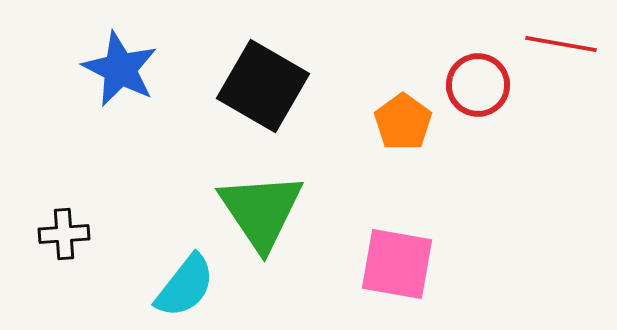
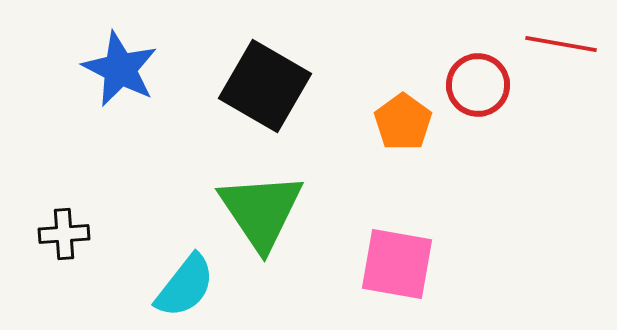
black square: moved 2 px right
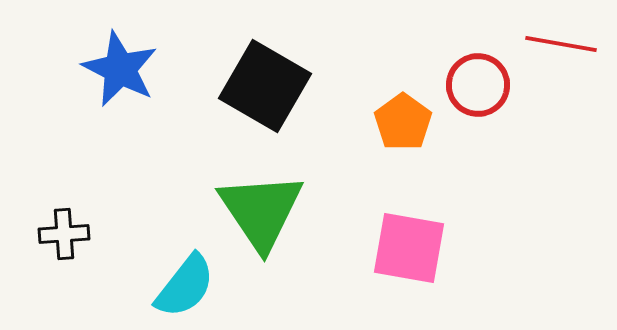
pink square: moved 12 px right, 16 px up
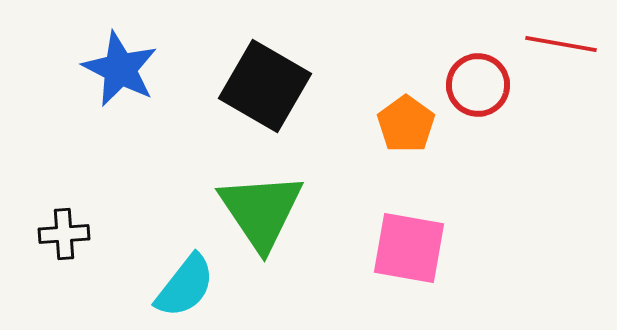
orange pentagon: moved 3 px right, 2 px down
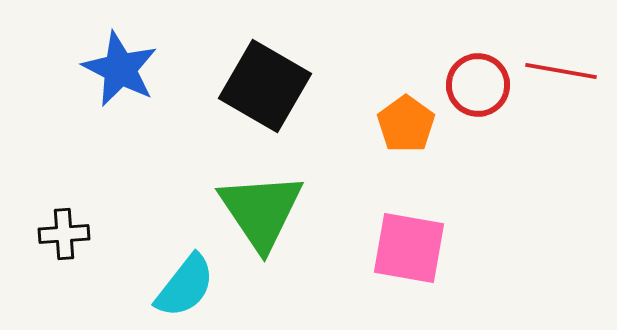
red line: moved 27 px down
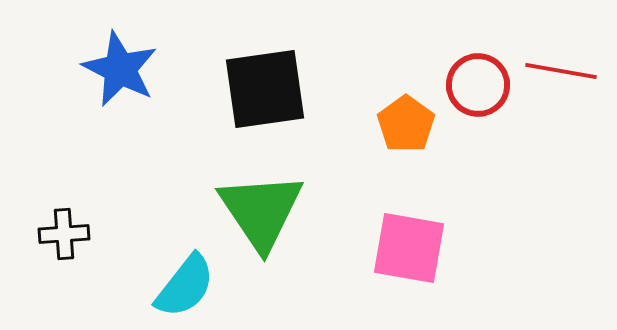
black square: moved 3 px down; rotated 38 degrees counterclockwise
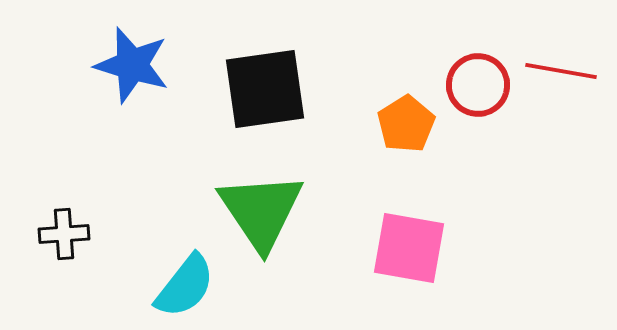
blue star: moved 12 px right, 4 px up; rotated 10 degrees counterclockwise
orange pentagon: rotated 4 degrees clockwise
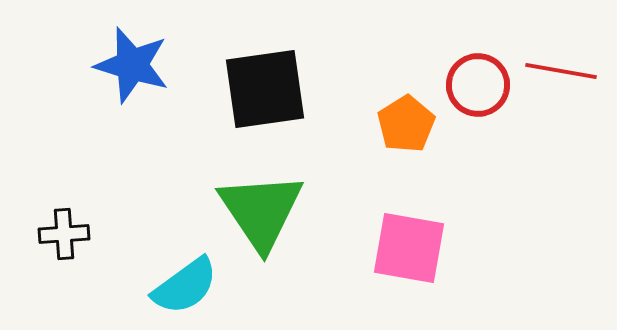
cyan semicircle: rotated 16 degrees clockwise
